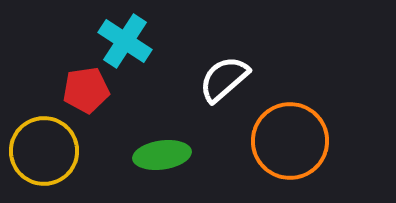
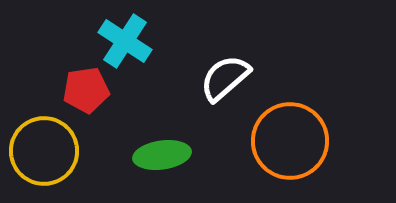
white semicircle: moved 1 px right, 1 px up
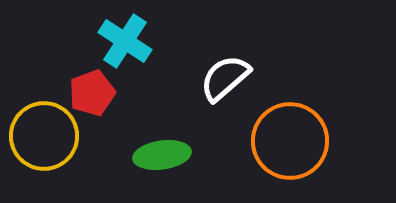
red pentagon: moved 6 px right, 3 px down; rotated 12 degrees counterclockwise
yellow circle: moved 15 px up
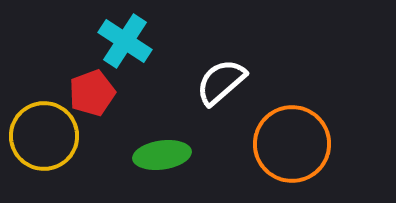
white semicircle: moved 4 px left, 4 px down
orange circle: moved 2 px right, 3 px down
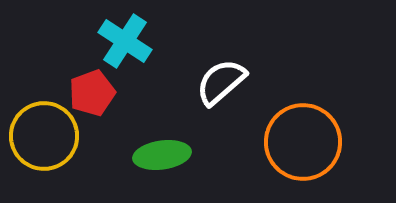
orange circle: moved 11 px right, 2 px up
